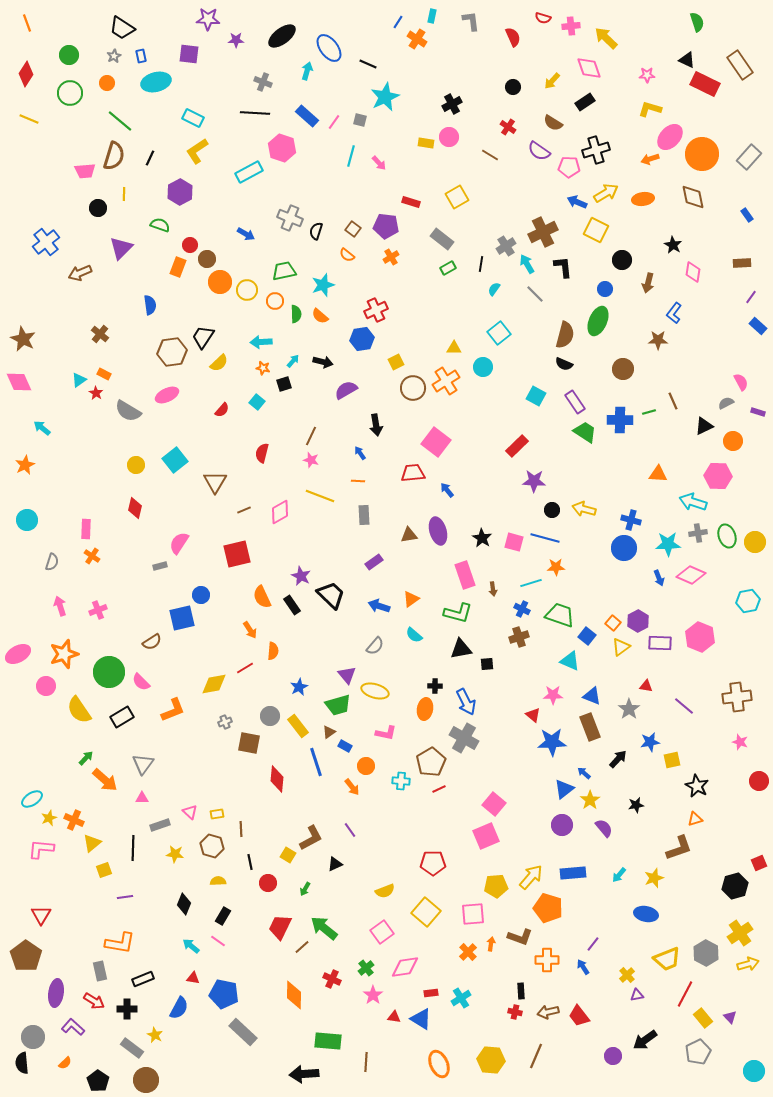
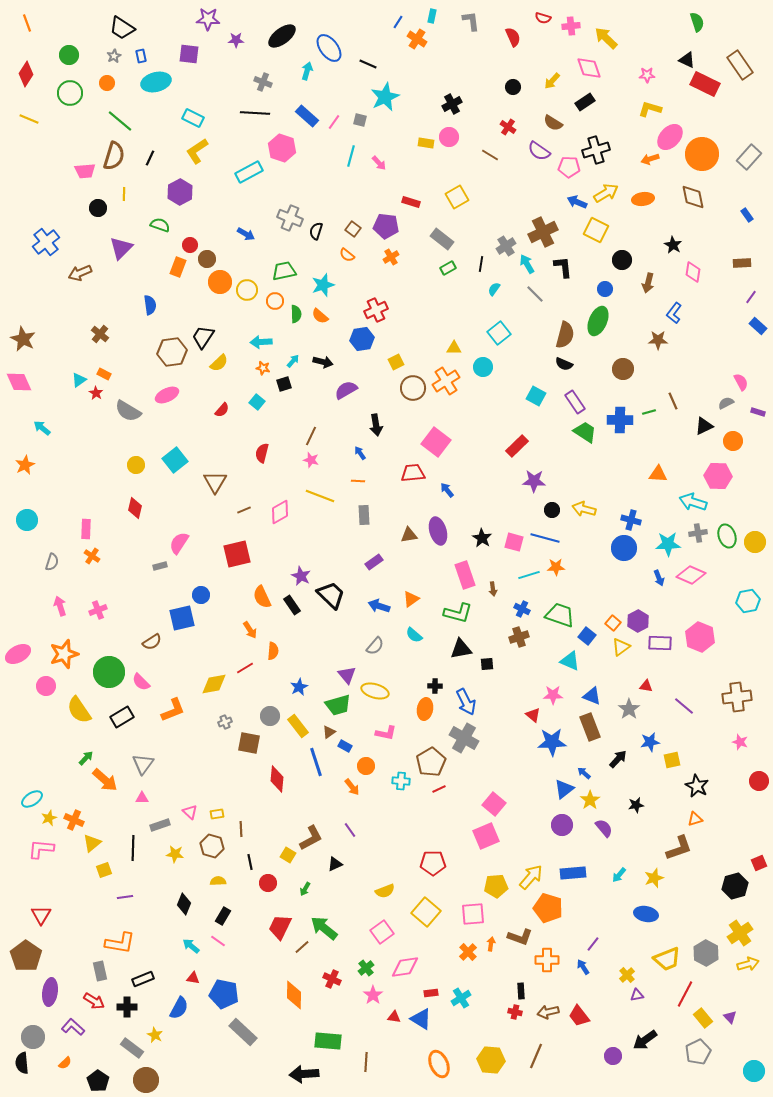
cyan line at (531, 583): moved 2 px left, 8 px up
purple ellipse at (56, 993): moved 6 px left, 1 px up
black cross at (127, 1009): moved 2 px up
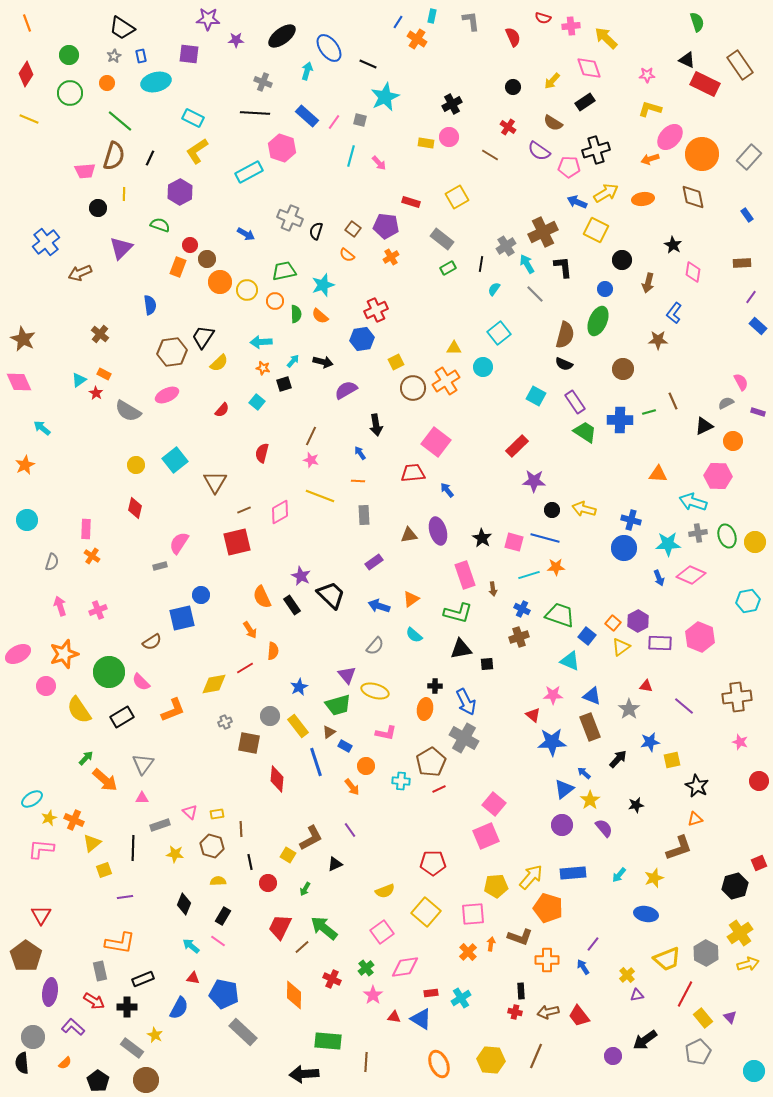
red square at (237, 554): moved 12 px up
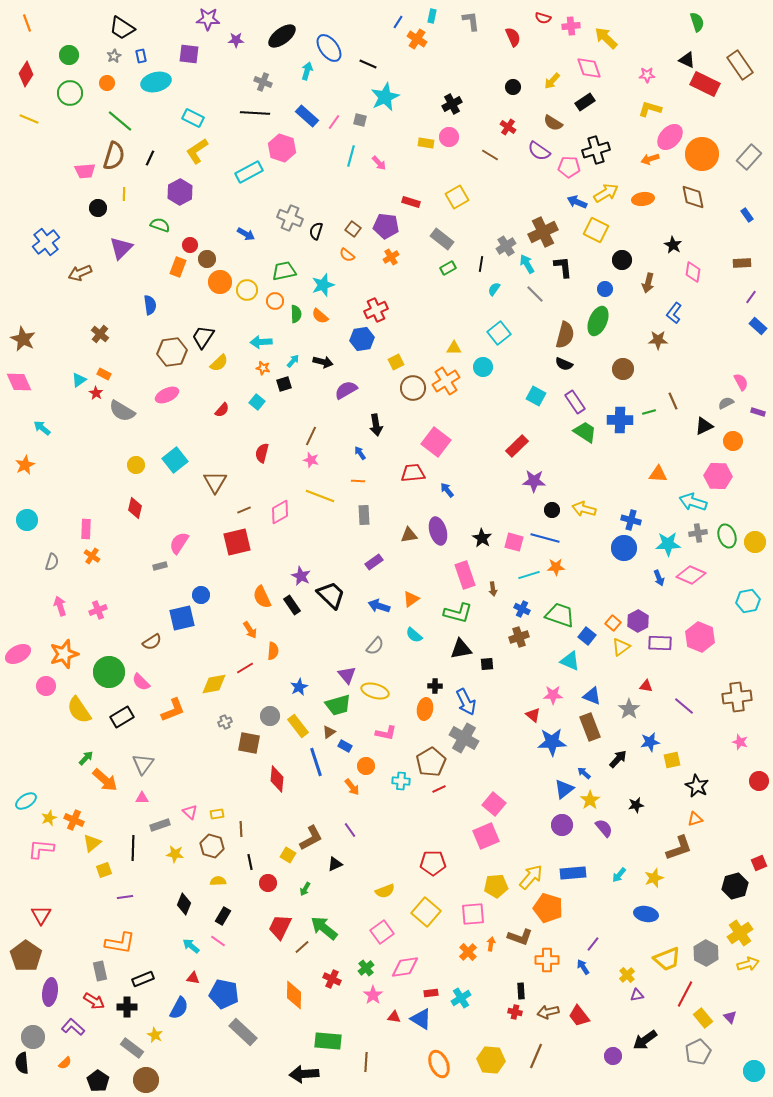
gray semicircle at (128, 411): moved 6 px left
cyan ellipse at (32, 799): moved 6 px left, 2 px down
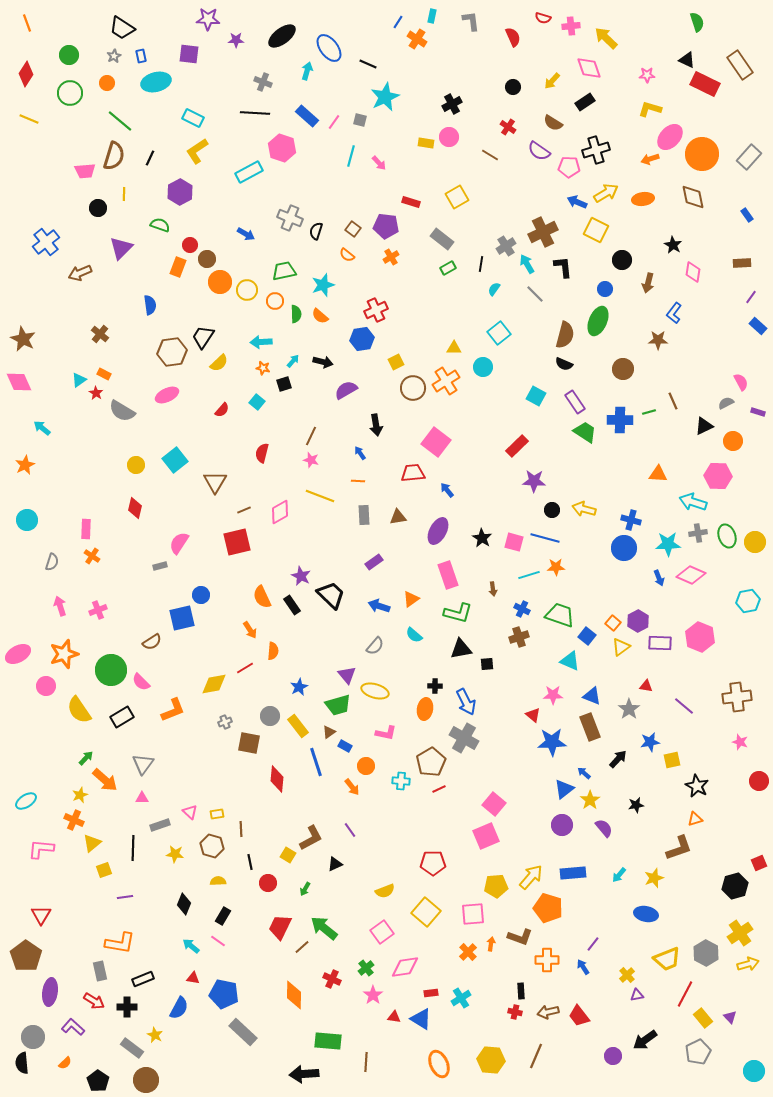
purple ellipse at (438, 531): rotated 44 degrees clockwise
brown triangle at (409, 535): moved 11 px left, 18 px up
pink rectangle at (465, 575): moved 17 px left
green circle at (109, 672): moved 2 px right, 2 px up
yellow star at (49, 818): moved 31 px right, 23 px up
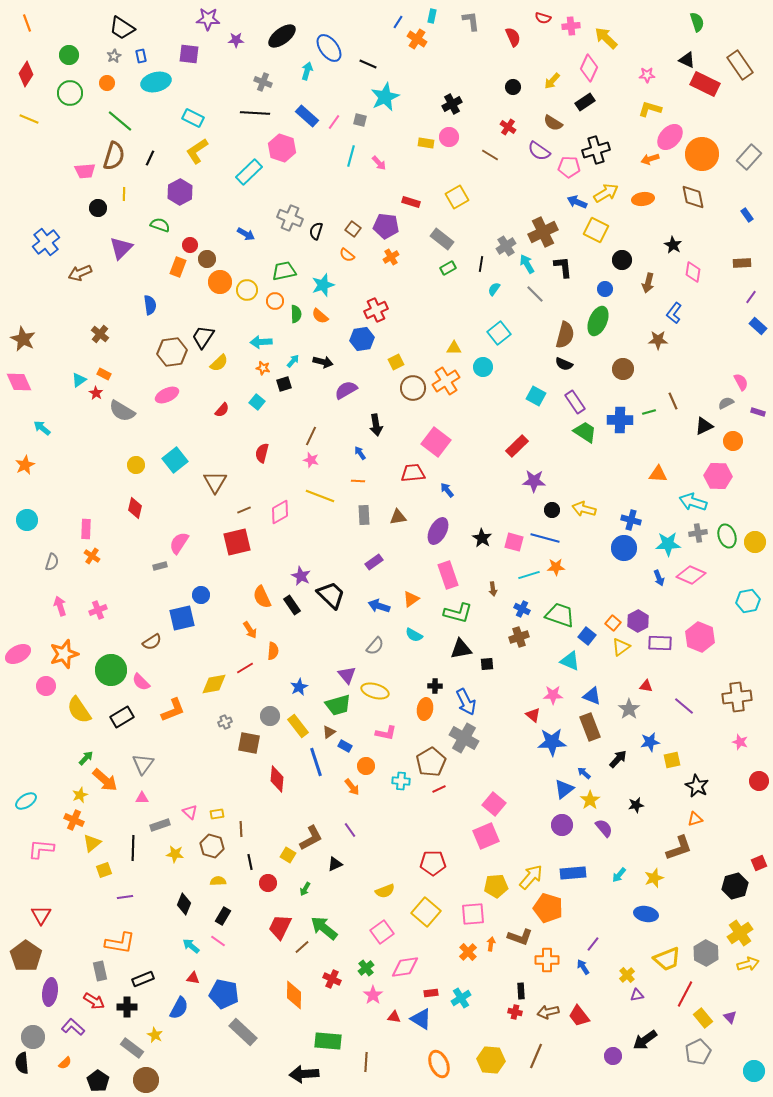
pink diamond at (589, 68): rotated 44 degrees clockwise
cyan rectangle at (249, 172): rotated 16 degrees counterclockwise
cyan semicircle at (414, 635): rotated 12 degrees counterclockwise
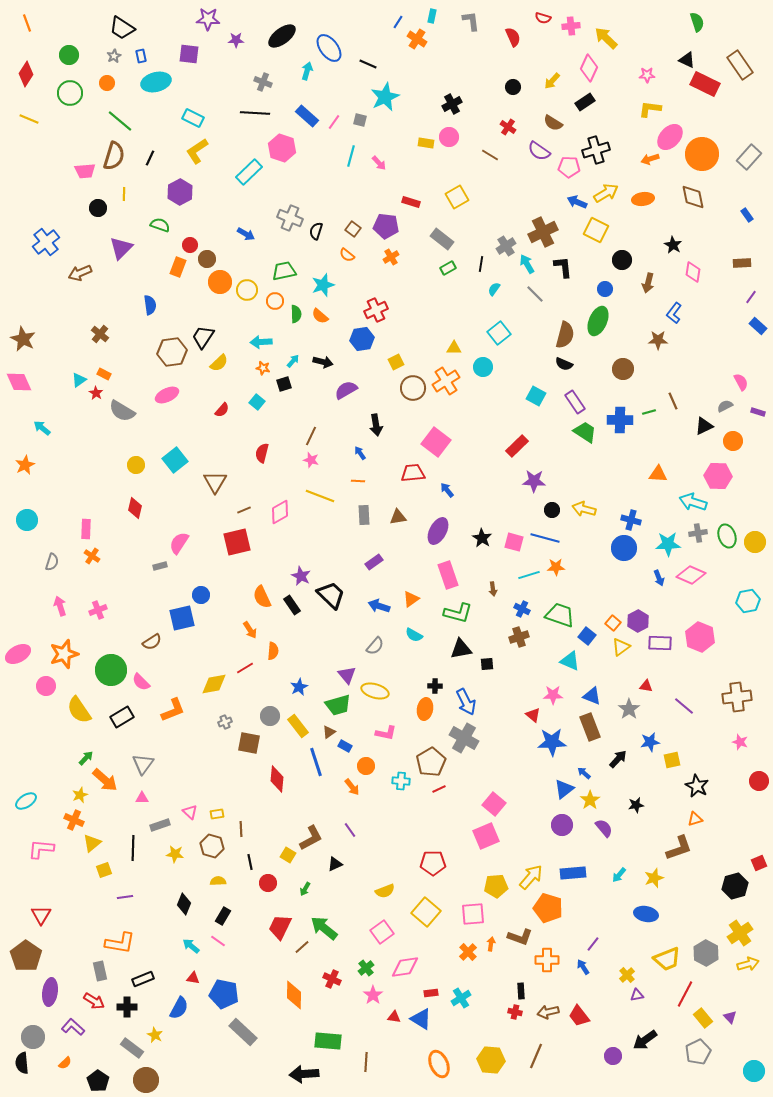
yellow L-shape at (650, 109): rotated 10 degrees counterclockwise
gray semicircle at (726, 403): moved 1 px left, 3 px down
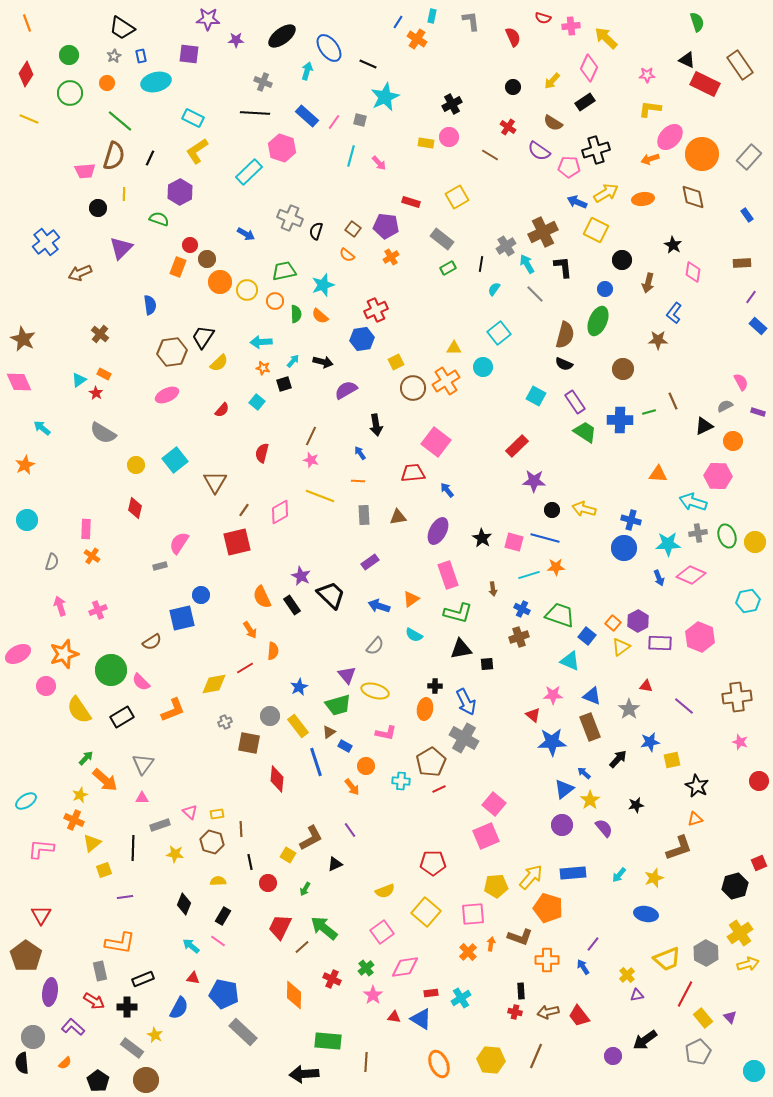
green semicircle at (160, 225): moved 1 px left, 6 px up
gray semicircle at (122, 411): moved 19 px left, 22 px down
brown line at (244, 510): rotated 32 degrees counterclockwise
purple rectangle at (374, 562): moved 4 px left
brown hexagon at (212, 846): moved 4 px up
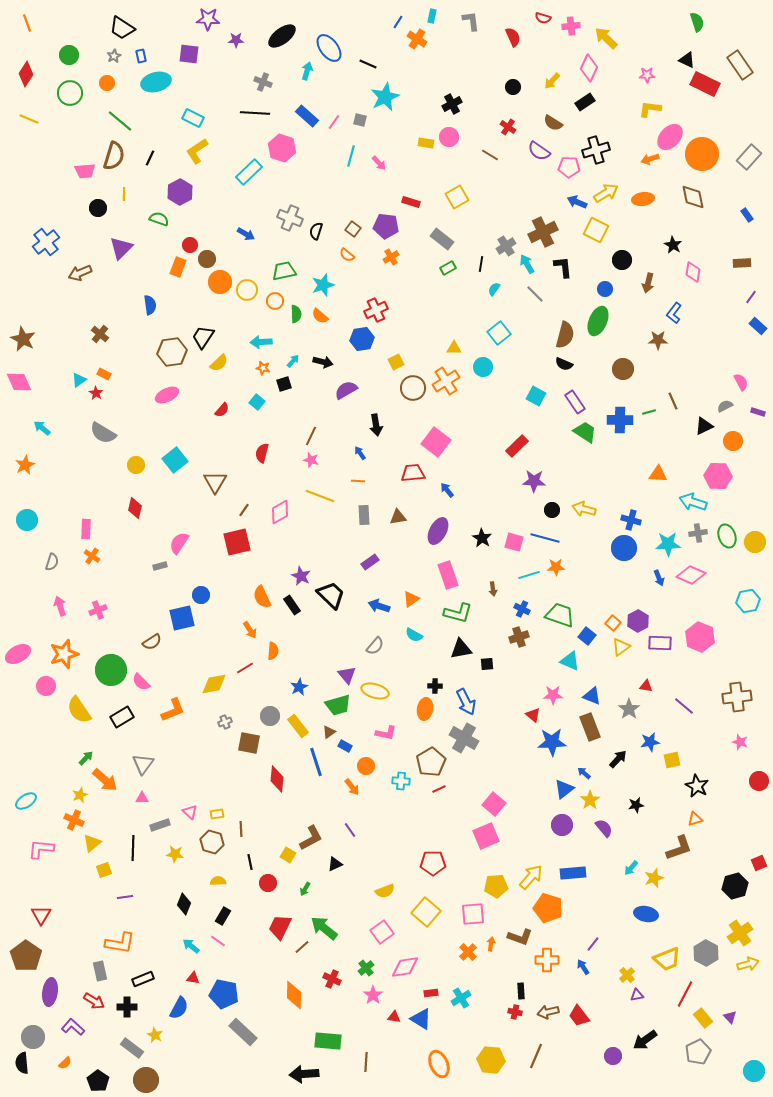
cyan arrow at (619, 875): moved 12 px right, 7 px up
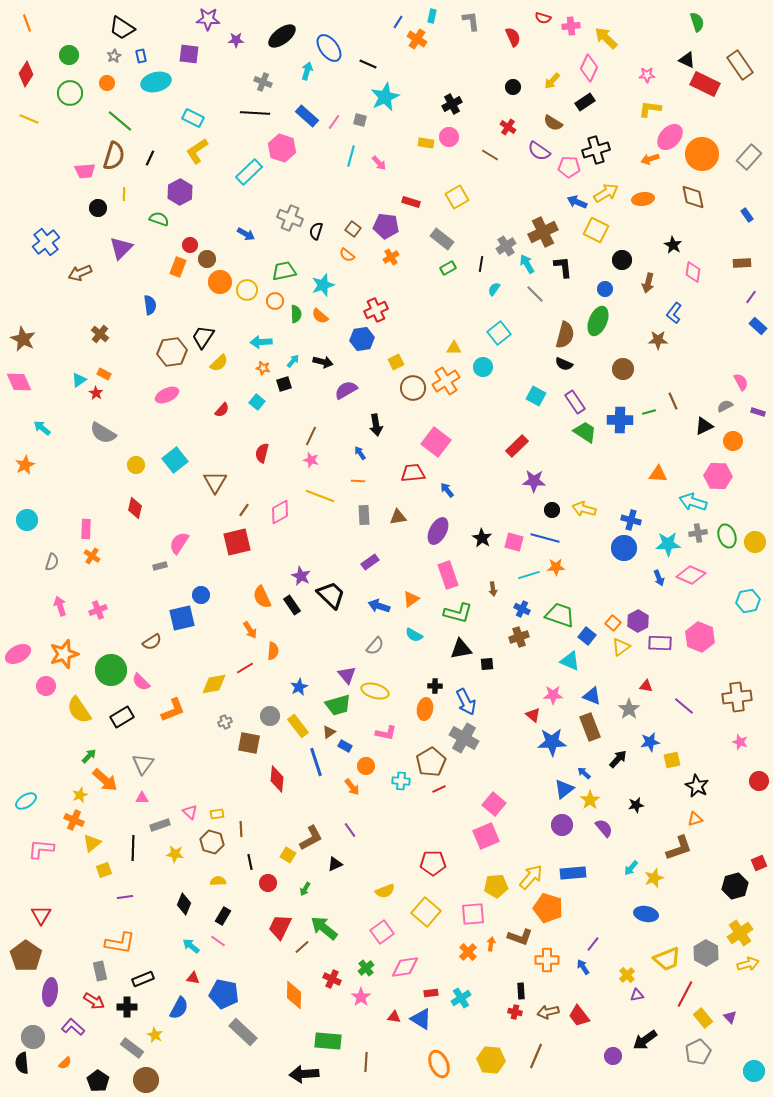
green arrow at (86, 758): moved 3 px right, 2 px up
pink star at (373, 995): moved 12 px left, 2 px down
